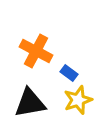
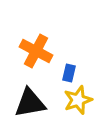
blue rectangle: rotated 66 degrees clockwise
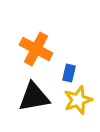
orange cross: moved 2 px up
black triangle: moved 4 px right, 6 px up
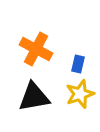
blue rectangle: moved 9 px right, 9 px up
yellow star: moved 2 px right, 6 px up
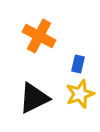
orange cross: moved 3 px right, 13 px up
black triangle: moved 1 px down; rotated 16 degrees counterclockwise
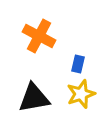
yellow star: moved 1 px right
black triangle: rotated 16 degrees clockwise
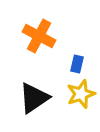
blue rectangle: moved 1 px left
black triangle: rotated 24 degrees counterclockwise
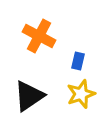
blue rectangle: moved 1 px right, 3 px up
black triangle: moved 5 px left, 2 px up
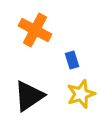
orange cross: moved 4 px left, 6 px up
blue rectangle: moved 6 px left, 1 px up; rotated 30 degrees counterclockwise
